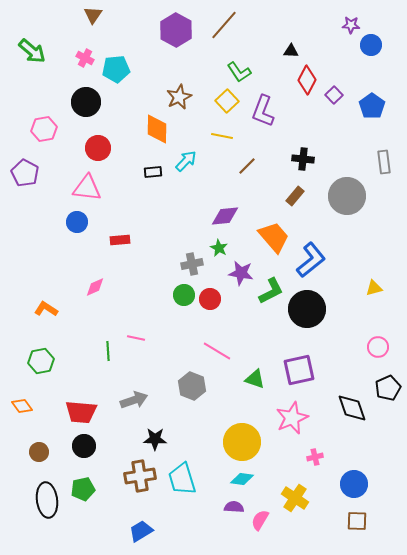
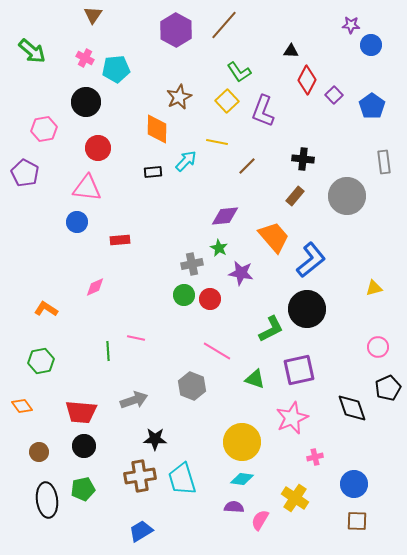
yellow line at (222, 136): moved 5 px left, 6 px down
green L-shape at (271, 291): moved 38 px down
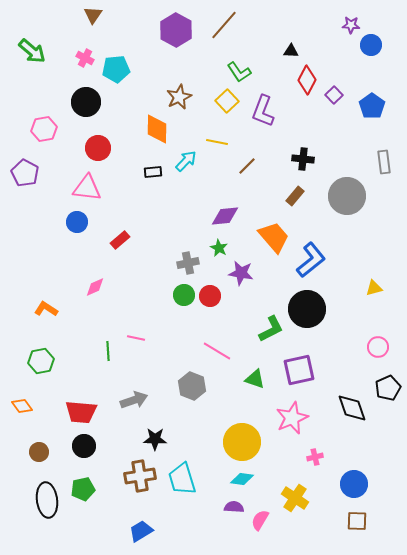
red rectangle at (120, 240): rotated 36 degrees counterclockwise
gray cross at (192, 264): moved 4 px left, 1 px up
red circle at (210, 299): moved 3 px up
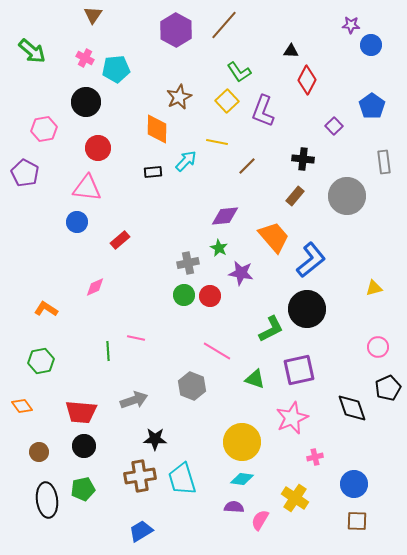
purple square at (334, 95): moved 31 px down
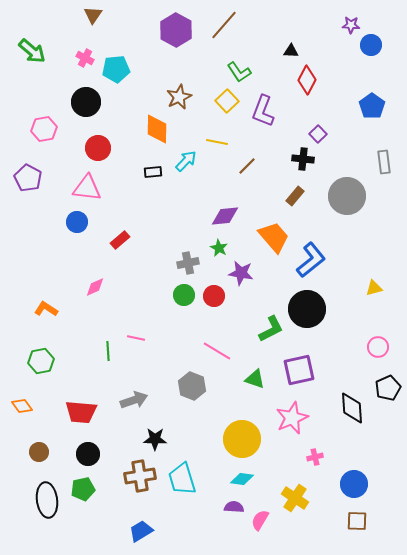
purple square at (334, 126): moved 16 px left, 8 px down
purple pentagon at (25, 173): moved 3 px right, 5 px down
red circle at (210, 296): moved 4 px right
black diamond at (352, 408): rotated 16 degrees clockwise
yellow circle at (242, 442): moved 3 px up
black circle at (84, 446): moved 4 px right, 8 px down
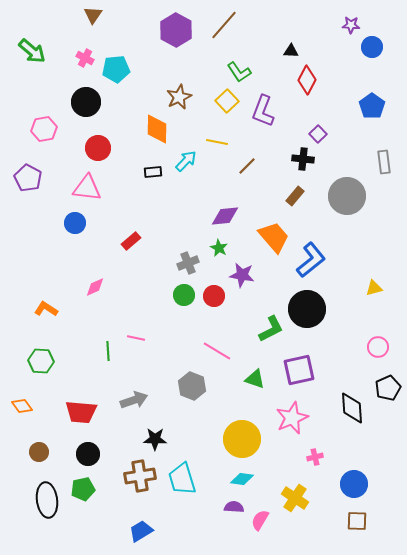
blue circle at (371, 45): moved 1 px right, 2 px down
blue circle at (77, 222): moved 2 px left, 1 px down
red rectangle at (120, 240): moved 11 px right, 1 px down
gray cross at (188, 263): rotated 10 degrees counterclockwise
purple star at (241, 273): moved 1 px right, 2 px down
green hexagon at (41, 361): rotated 15 degrees clockwise
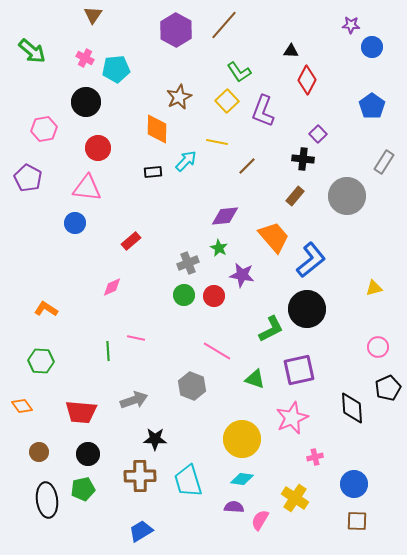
gray rectangle at (384, 162): rotated 40 degrees clockwise
pink diamond at (95, 287): moved 17 px right
brown cross at (140, 476): rotated 8 degrees clockwise
cyan trapezoid at (182, 479): moved 6 px right, 2 px down
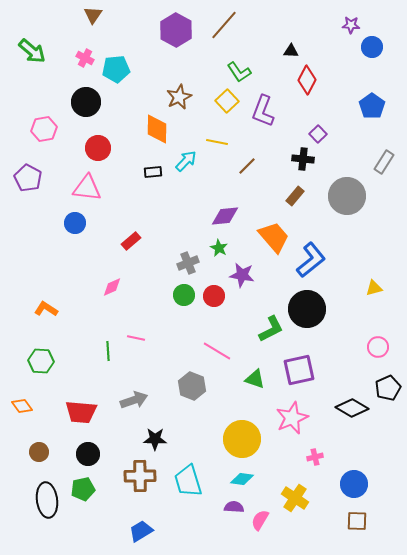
black diamond at (352, 408): rotated 56 degrees counterclockwise
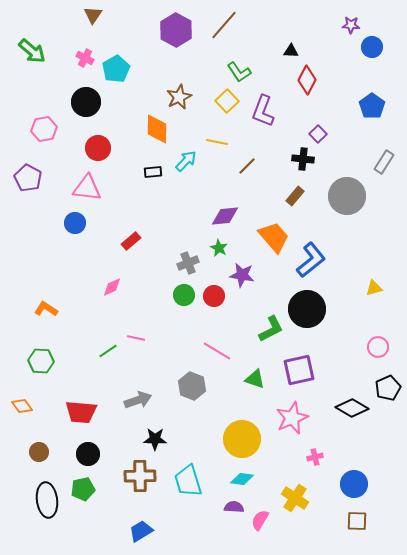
cyan pentagon at (116, 69): rotated 24 degrees counterclockwise
green line at (108, 351): rotated 60 degrees clockwise
gray arrow at (134, 400): moved 4 px right
